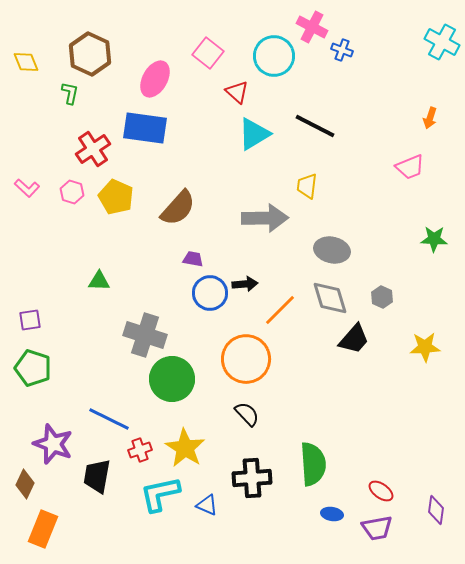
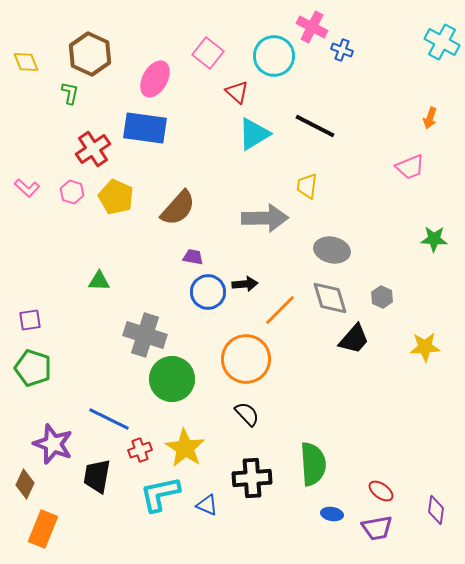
purple trapezoid at (193, 259): moved 2 px up
blue circle at (210, 293): moved 2 px left, 1 px up
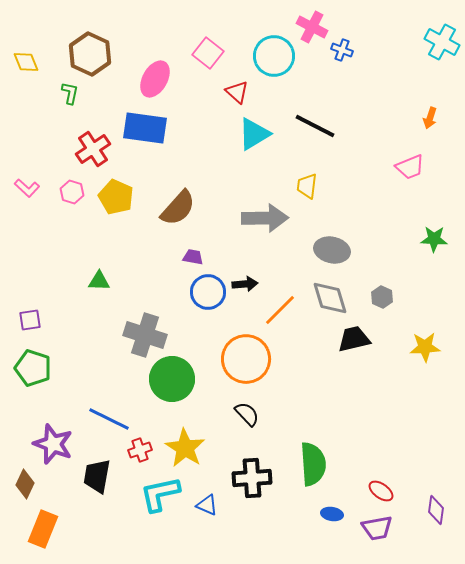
black trapezoid at (354, 339): rotated 144 degrees counterclockwise
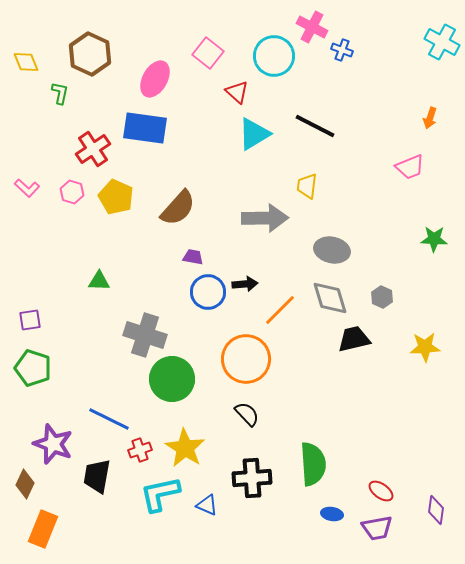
green L-shape at (70, 93): moved 10 px left
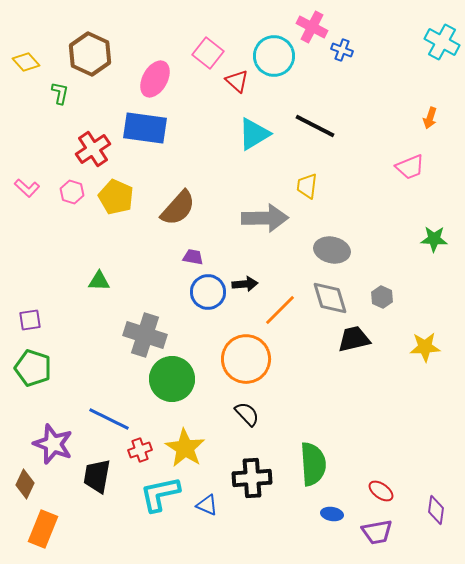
yellow diamond at (26, 62): rotated 20 degrees counterclockwise
red triangle at (237, 92): moved 11 px up
purple trapezoid at (377, 528): moved 4 px down
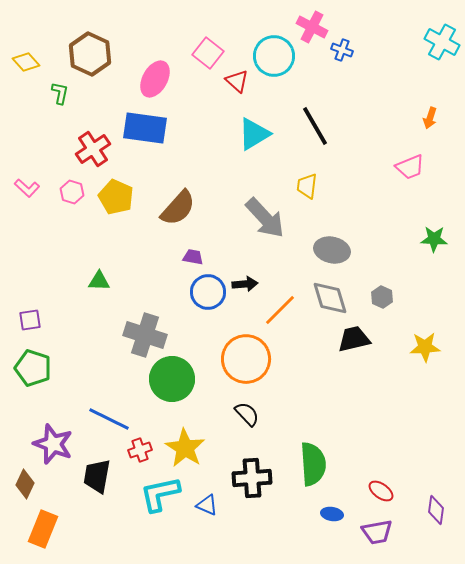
black line at (315, 126): rotated 33 degrees clockwise
gray arrow at (265, 218): rotated 48 degrees clockwise
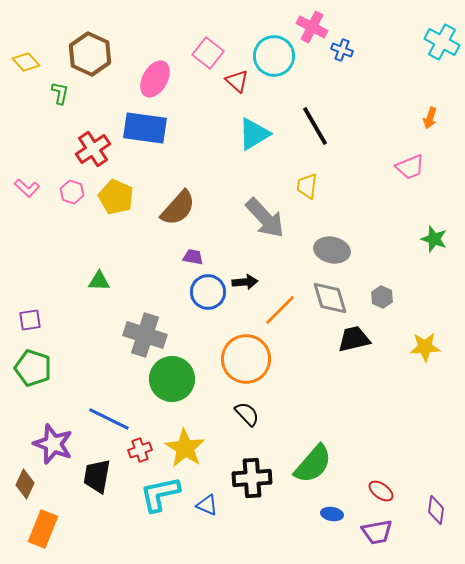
green star at (434, 239): rotated 16 degrees clockwise
black arrow at (245, 284): moved 2 px up
green semicircle at (313, 464): rotated 45 degrees clockwise
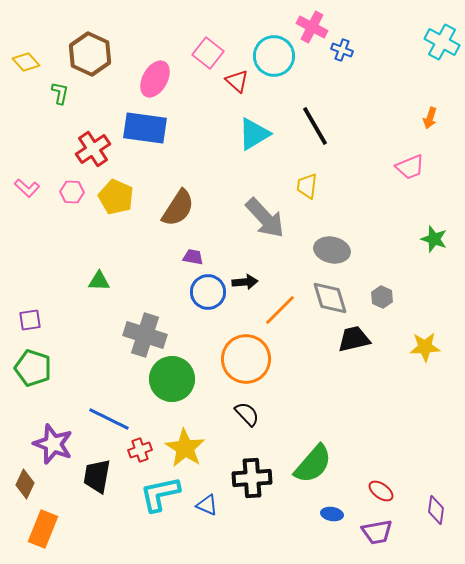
pink hexagon at (72, 192): rotated 15 degrees counterclockwise
brown semicircle at (178, 208): rotated 9 degrees counterclockwise
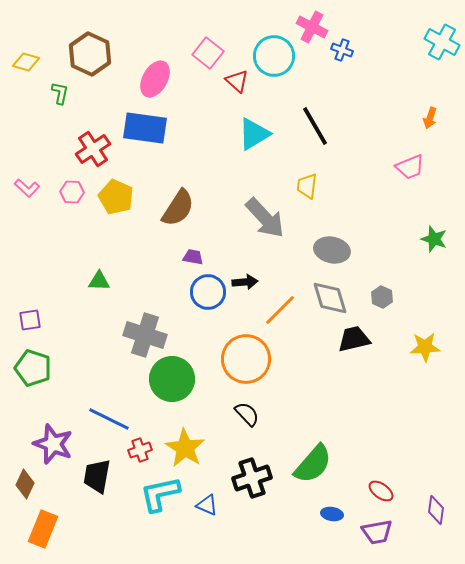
yellow diamond at (26, 62): rotated 32 degrees counterclockwise
black cross at (252, 478): rotated 15 degrees counterclockwise
